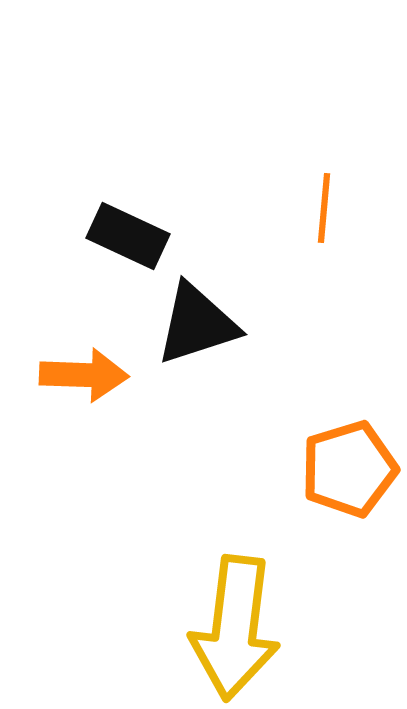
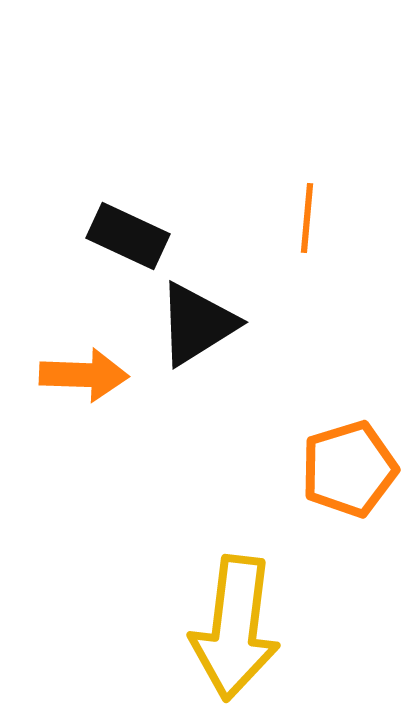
orange line: moved 17 px left, 10 px down
black triangle: rotated 14 degrees counterclockwise
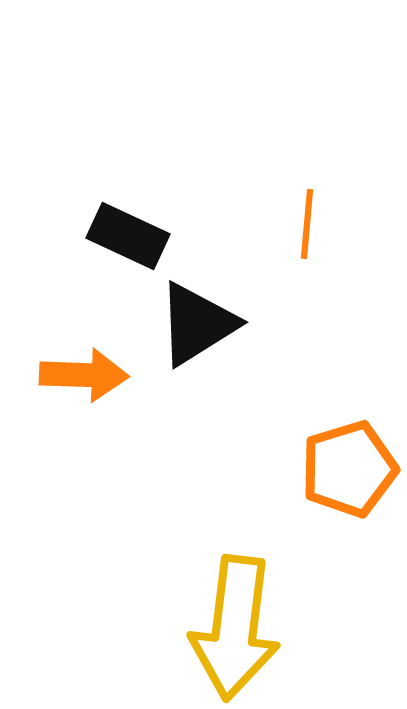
orange line: moved 6 px down
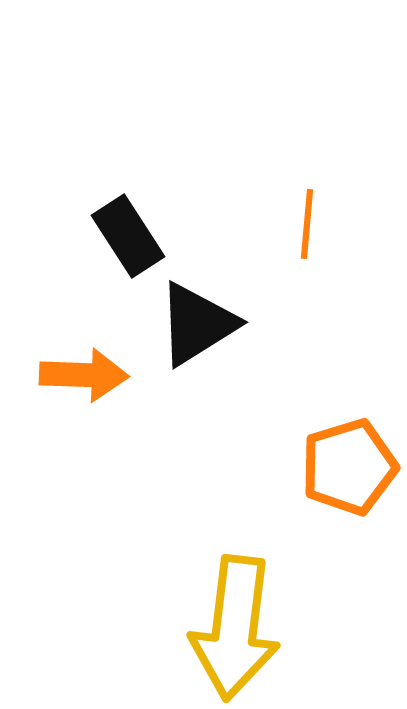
black rectangle: rotated 32 degrees clockwise
orange pentagon: moved 2 px up
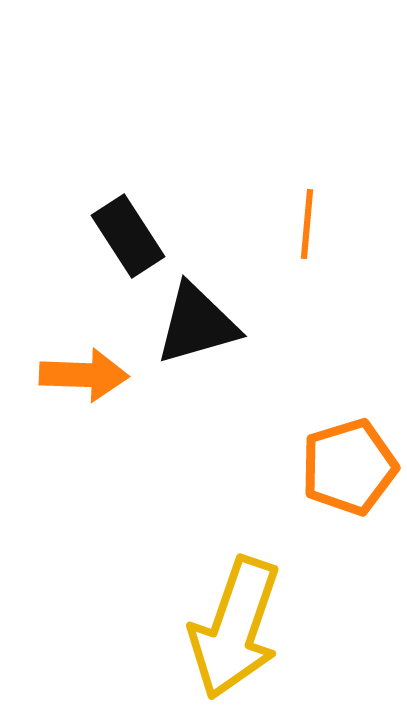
black triangle: rotated 16 degrees clockwise
yellow arrow: rotated 12 degrees clockwise
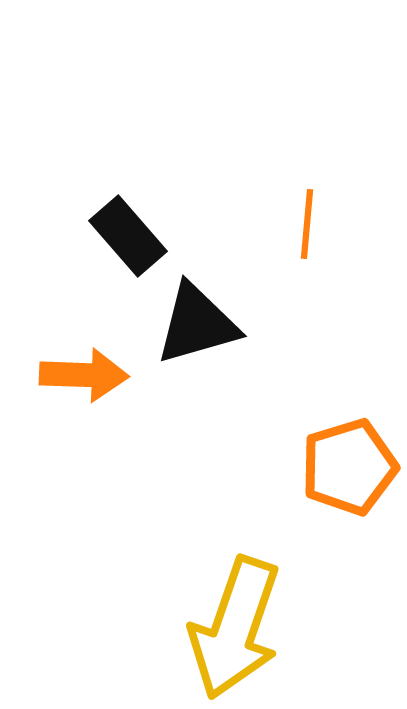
black rectangle: rotated 8 degrees counterclockwise
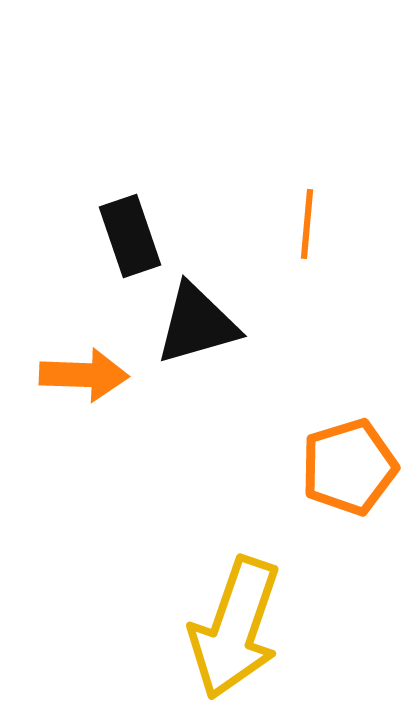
black rectangle: moved 2 px right; rotated 22 degrees clockwise
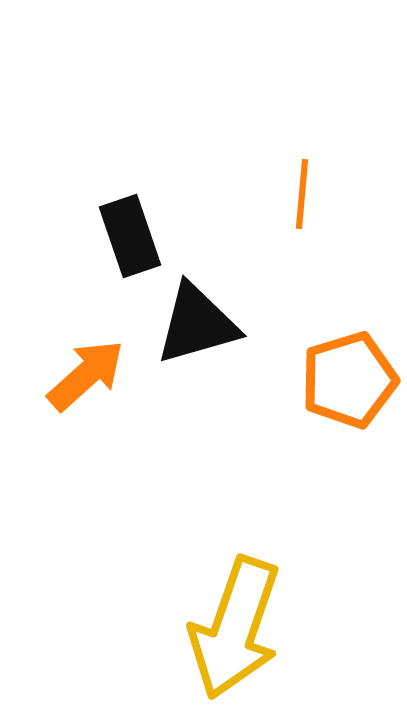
orange line: moved 5 px left, 30 px up
orange arrow: moved 2 px right; rotated 44 degrees counterclockwise
orange pentagon: moved 87 px up
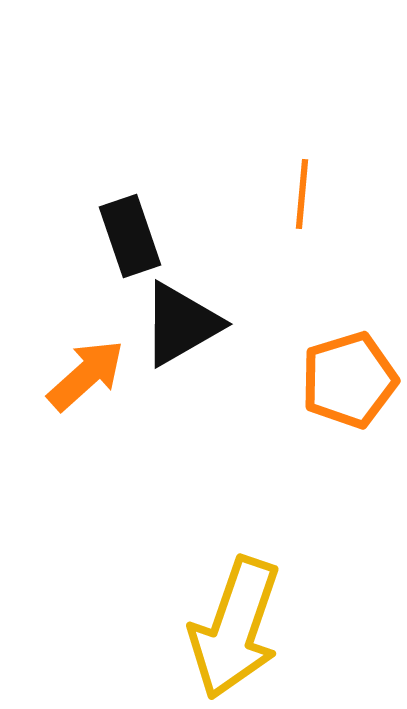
black triangle: moved 16 px left; rotated 14 degrees counterclockwise
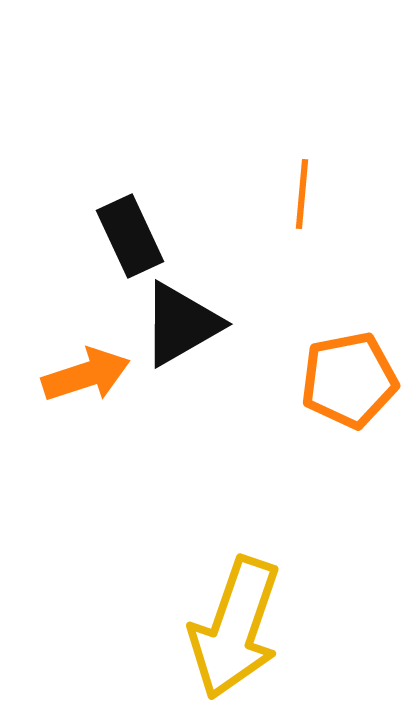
black rectangle: rotated 6 degrees counterclockwise
orange arrow: rotated 24 degrees clockwise
orange pentagon: rotated 6 degrees clockwise
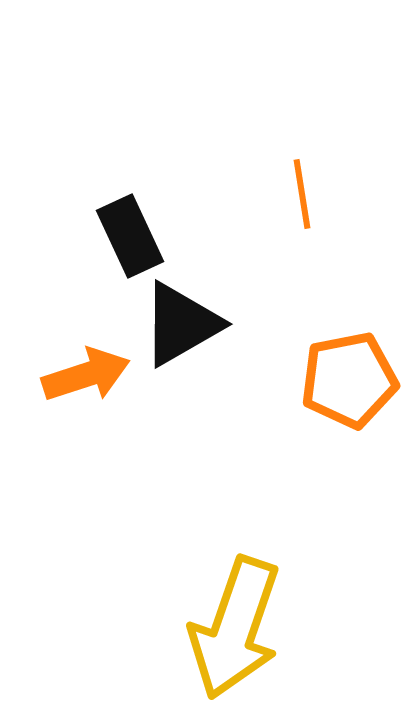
orange line: rotated 14 degrees counterclockwise
